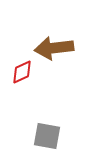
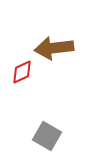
gray square: rotated 20 degrees clockwise
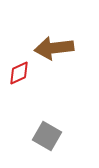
red diamond: moved 3 px left, 1 px down
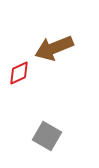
brown arrow: rotated 15 degrees counterclockwise
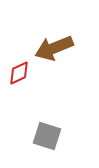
gray square: rotated 12 degrees counterclockwise
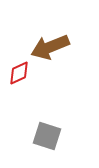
brown arrow: moved 4 px left, 1 px up
